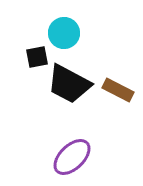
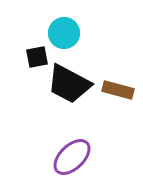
brown rectangle: rotated 12 degrees counterclockwise
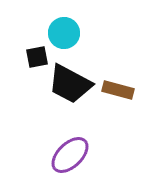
black trapezoid: moved 1 px right
purple ellipse: moved 2 px left, 2 px up
